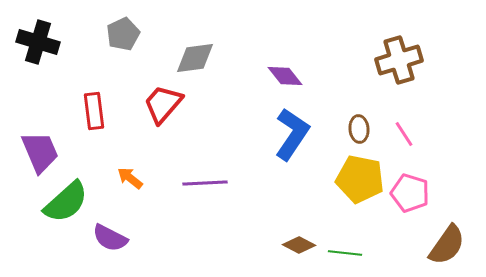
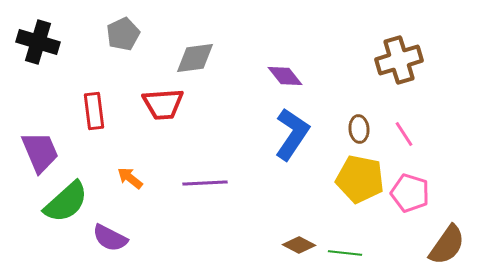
red trapezoid: rotated 135 degrees counterclockwise
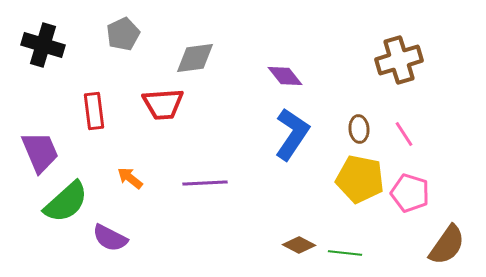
black cross: moved 5 px right, 3 px down
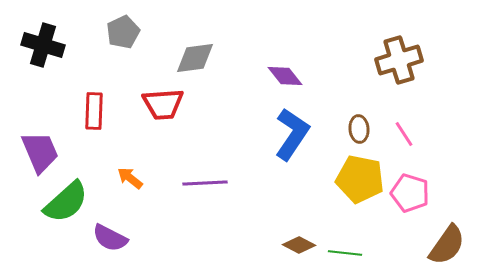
gray pentagon: moved 2 px up
red rectangle: rotated 9 degrees clockwise
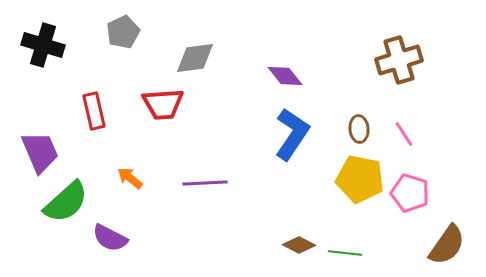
red rectangle: rotated 15 degrees counterclockwise
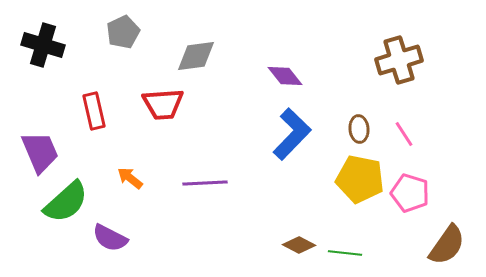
gray diamond: moved 1 px right, 2 px up
blue L-shape: rotated 10 degrees clockwise
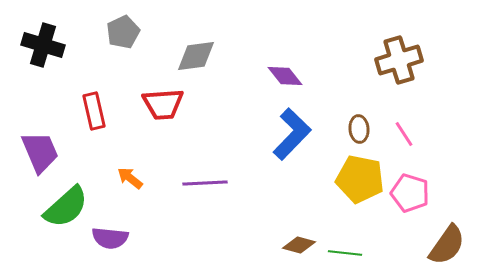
green semicircle: moved 5 px down
purple semicircle: rotated 21 degrees counterclockwise
brown diamond: rotated 12 degrees counterclockwise
